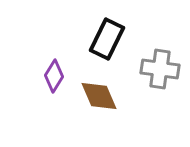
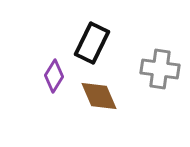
black rectangle: moved 15 px left, 4 px down
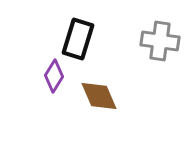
black rectangle: moved 14 px left, 4 px up; rotated 9 degrees counterclockwise
gray cross: moved 28 px up
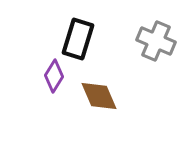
gray cross: moved 4 px left; rotated 15 degrees clockwise
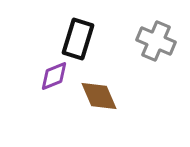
purple diamond: rotated 36 degrees clockwise
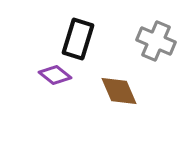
purple diamond: moved 1 px right, 1 px up; rotated 60 degrees clockwise
brown diamond: moved 20 px right, 5 px up
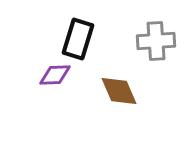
gray cross: rotated 27 degrees counterclockwise
purple diamond: rotated 40 degrees counterclockwise
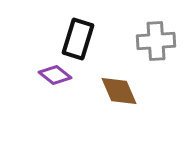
purple diamond: rotated 40 degrees clockwise
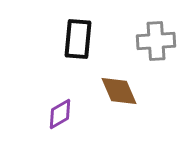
black rectangle: rotated 12 degrees counterclockwise
purple diamond: moved 5 px right, 39 px down; rotated 68 degrees counterclockwise
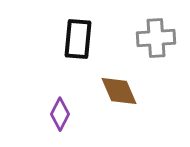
gray cross: moved 3 px up
purple diamond: rotated 32 degrees counterclockwise
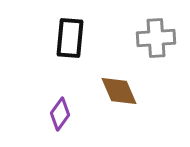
black rectangle: moved 8 px left, 1 px up
purple diamond: rotated 8 degrees clockwise
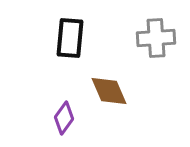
brown diamond: moved 10 px left
purple diamond: moved 4 px right, 4 px down
